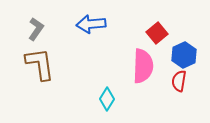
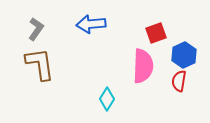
red square: moved 1 px left; rotated 20 degrees clockwise
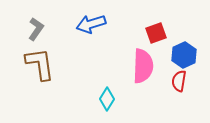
blue arrow: rotated 12 degrees counterclockwise
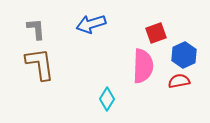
gray L-shape: rotated 40 degrees counterclockwise
red semicircle: rotated 70 degrees clockwise
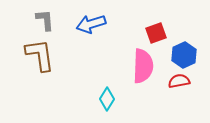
gray L-shape: moved 9 px right, 9 px up
brown L-shape: moved 9 px up
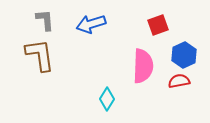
red square: moved 2 px right, 8 px up
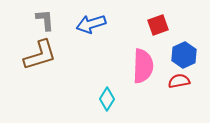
brown L-shape: rotated 81 degrees clockwise
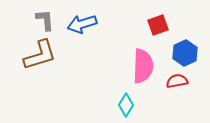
blue arrow: moved 9 px left
blue hexagon: moved 1 px right, 2 px up
red semicircle: moved 2 px left
cyan diamond: moved 19 px right, 6 px down
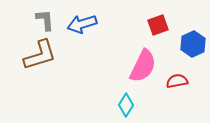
blue hexagon: moved 8 px right, 9 px up
pink semicircle: rotated 24 degrees clockwise
